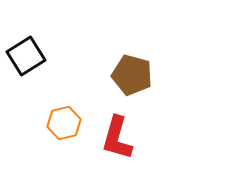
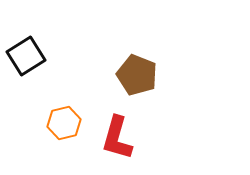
brown pentagon: moved 5 px right; rotated 6 degrees clockwise
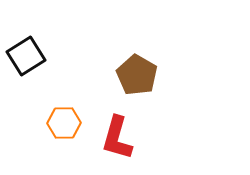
brown pentagon: rotated 9 degrees clockwise
orange hexagon: rotated 12 degrees clockwise
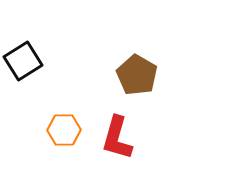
black square: moved 3 px left, 5 px down
orange hexagon: moved 7 px down
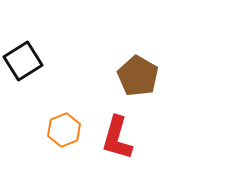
brown pentagon: moved 1 px right, 1 px down
orange hexagon: rotated 20 degrees counterclockwise
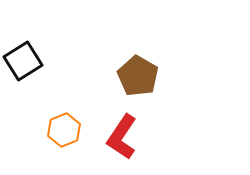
red L-shape: moved 5 px right, 1 px up; rotated 18 degrees clockwise
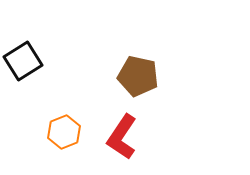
brown pentagon: rotated 18 degrees counterclockwise
orange hexagon: moved 2 px down
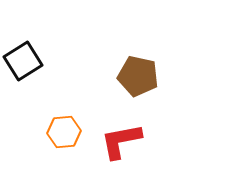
orange hexagon: rotated 16 degrees clockwise
red L-shape: moved 1 px left, 4 px down; rotated 45 degrees clockwise
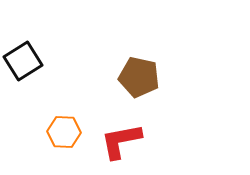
brown pentagon: moved 1 px right, 1 px down
orange hexagon: rotated 8 degrees clockwise
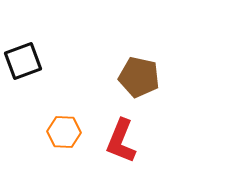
black square: rotated 12 degrees clockwise
red L-shape: rotated 57 degrees counterclockwise
